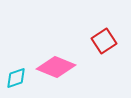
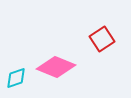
red square: moved 2 px left, 2 px up
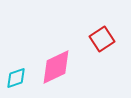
pink diamond: rotated 48 degrees counterclockwise
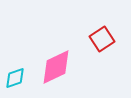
cyan diamond: moved 1 px left
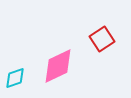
pink diamond: moved 2 px right, 1 px up
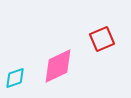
red square: rotated 10 degrees clockwise
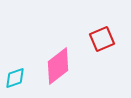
pink diamond: rotated 12 degrees counterclockwise
